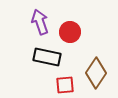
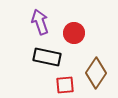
red circle: moved 4 px right, 1 px down
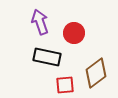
brown diamond: rotated 20 degrees clockwise
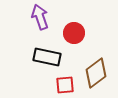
purple arrow: moved 5 px up
